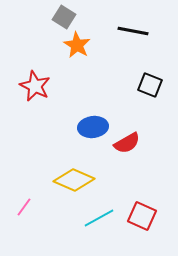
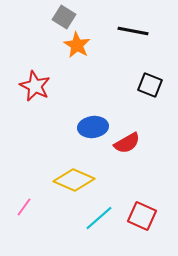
cyan line: rotated 12 degrees counterclockwise
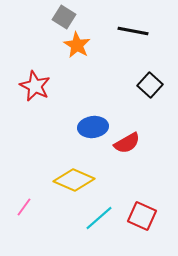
black square: rotated 20 degrees clockwise
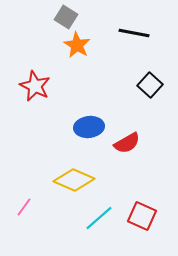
gray square: moved 2 px right
black line: moved 1 px right, 2 px down
blue ellipse: moved 4 px left
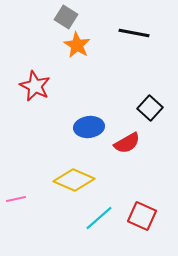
black square: moved 23 px down
pink line: moved 8 px left, 8 px up; rotated 42 degrees clockwise
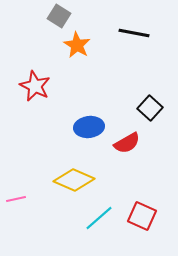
gray square: moved 7 px left, 1 px up
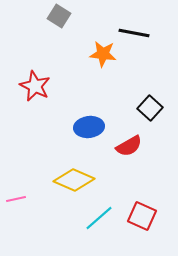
orange star: moved 26 px right, 9 px down; rotated 24 degrees counterclockwise
red semicircle: moved 2 px right, 3 px down
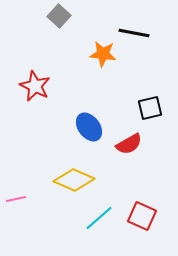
gray square: rotated 10 degrees clockwise
black square: rotated 35 degrees clockwise
blue ellipse: rotated 60 degrees clockwise
red semicircle: moved 2 px up
